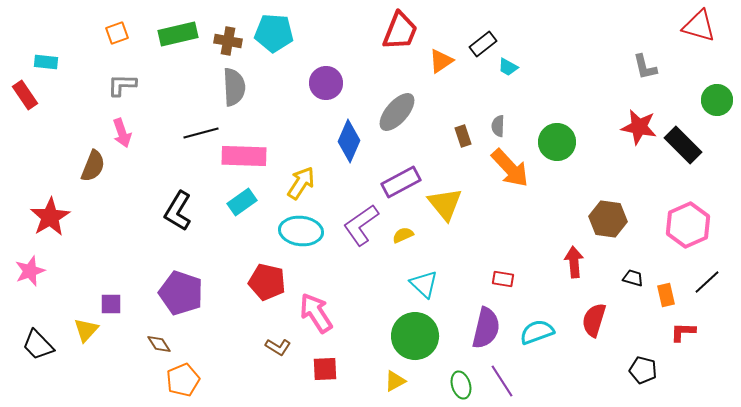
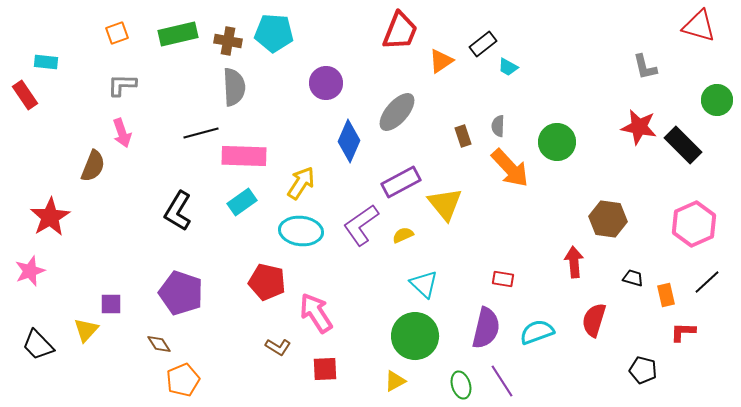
pink hexagon at (688, 225): moved 6 px right, 1 px up
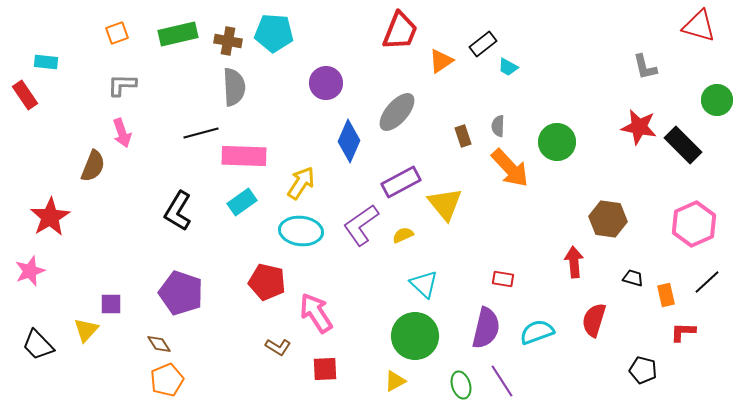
orange pentagon at (183, 380): moved 16 px left
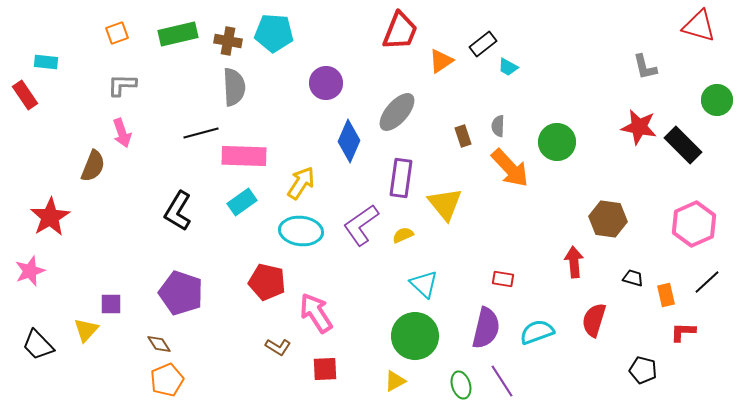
purple rectangle at (401, 182): moved 4 px up; rotated 54 degrees counterclockwise
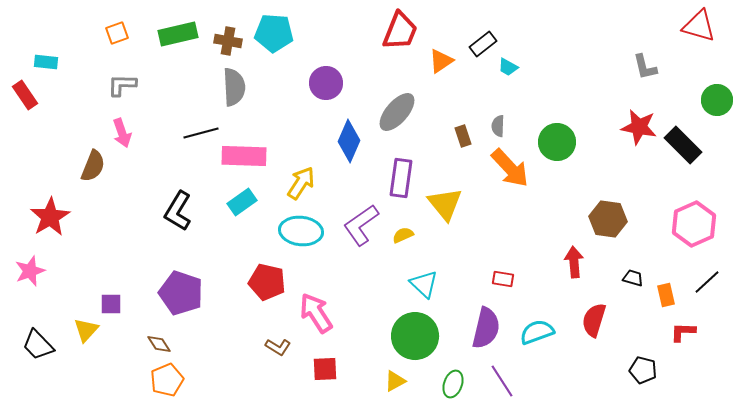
green ellipse at (461, 385): moved 8 px left, 1 px up; rotated 36 degrees clockwise
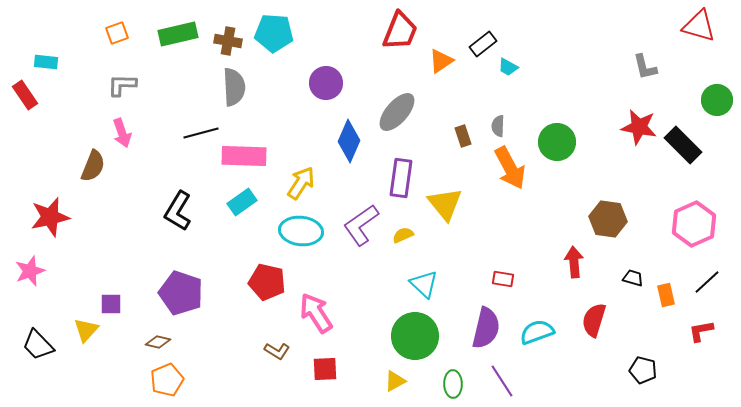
orange arrow at (510, 168): rotated 15 degrees clockwise
red star at (50, 217): rotated 18 degrees clockwise
red L-shape at (683, 332): moved 18 px right, 1 px up; rotated 12 degrees counterclockwise
brown diamond at (159, 344): moved 1 px left, 2 px up; rotated 45 degrees counterclockwise
brown L-shape at (278, 347): moved 1 px left, 4 px down
green ellipse at (453, 384): rotated 20 degrees counterclockwise
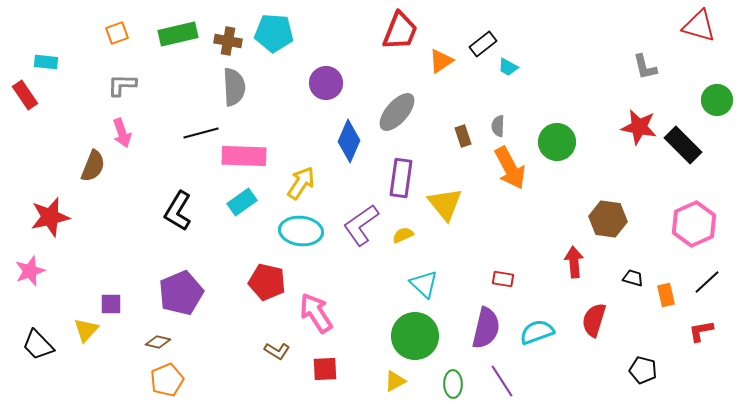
purple pentagon at (181, 293): rotated 30 degrees clockwise
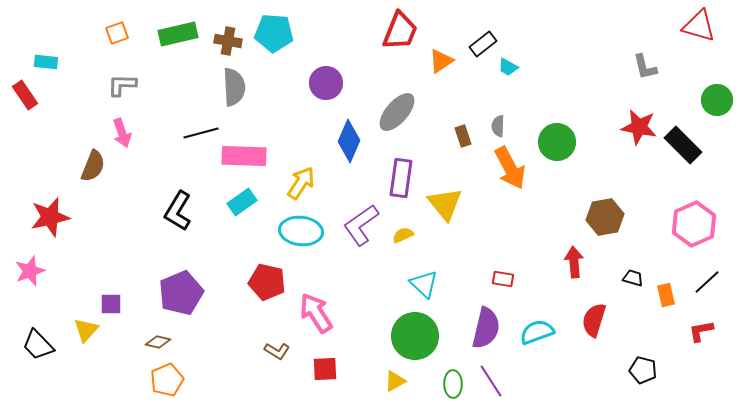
brown hexagon at (608, 219): moved 3 px left, 2 px up; rotated 18 degrees counterclockwise
purple line at (502, 381): moved 11 px left
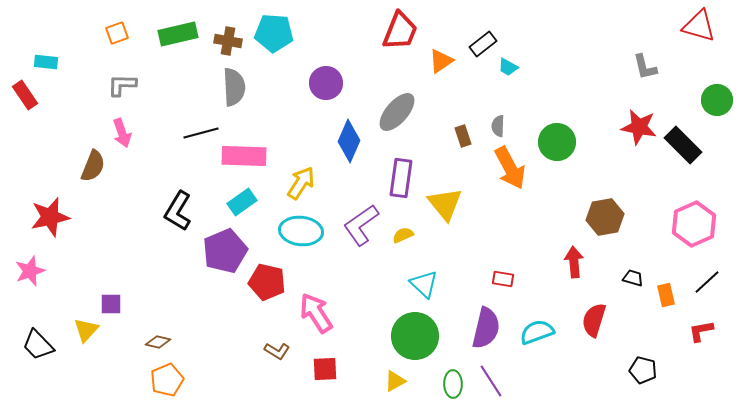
purple pentagon at (181, 293): moved 44 px right, 42 px up
